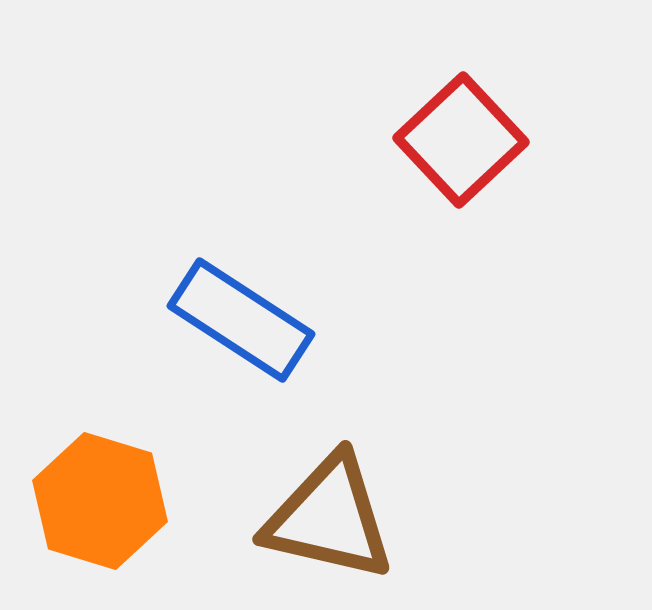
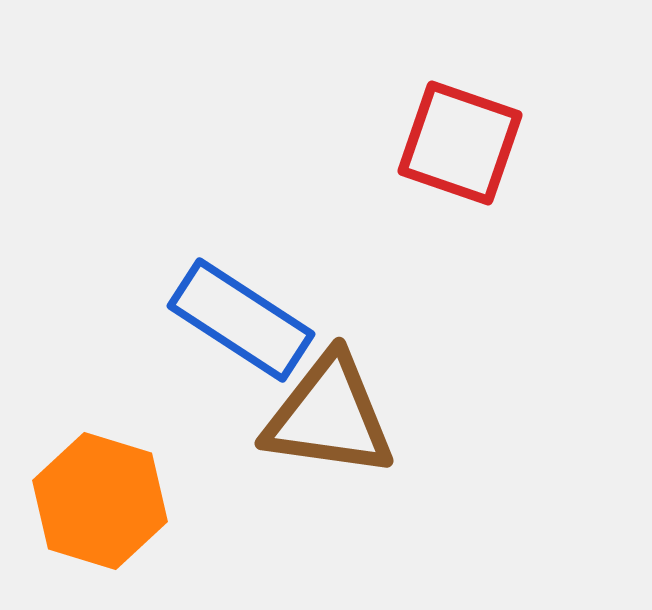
red square: moved 1 px left, 3 px down; rotated 28 degrees counterclockwise
brown triangle: moved 102 px up; rotated 5 degrees counterclockwise
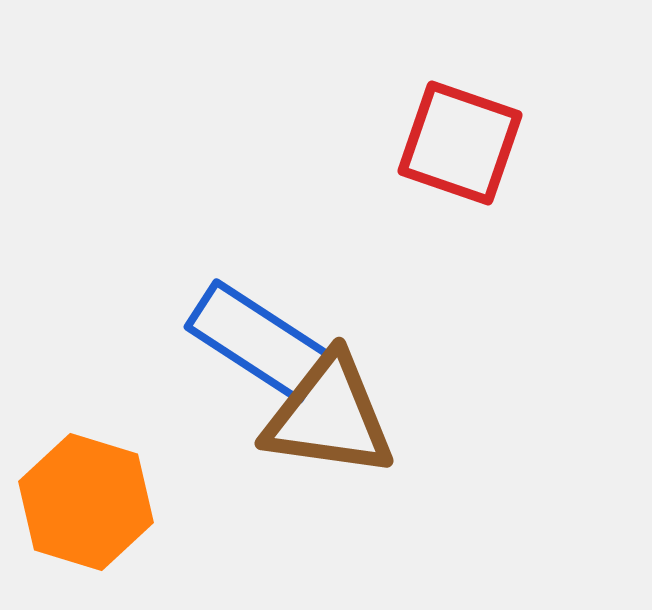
blue rectangle: moved 17 px right, 21 px down
orange hexagon: moved 14 px left, 1 px down
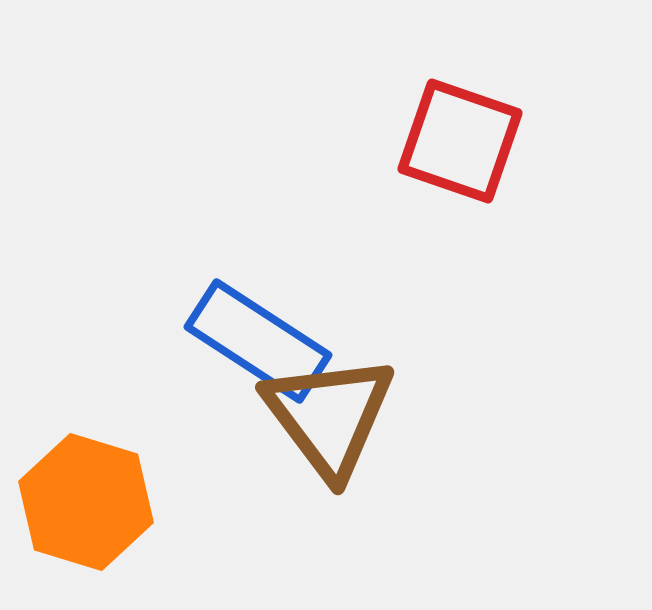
red square: moved 2 px up
brown triangle: rotated 45 degrees clockwise
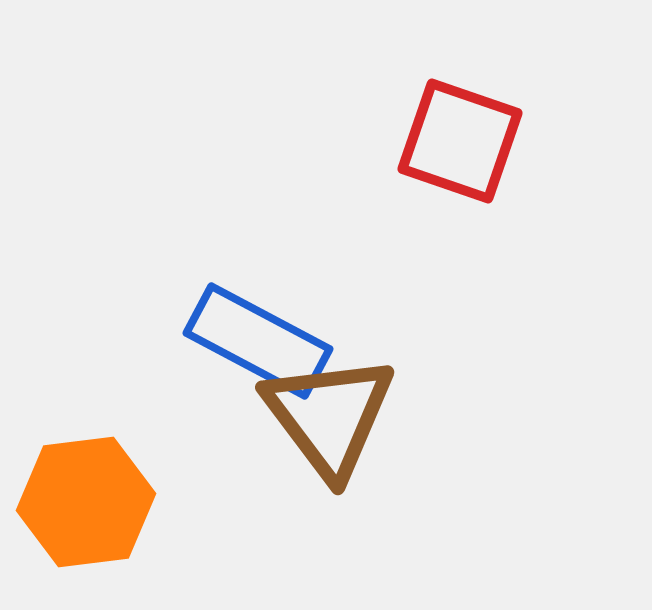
blue rectangle: rotated 5 degrees counterclockwise
orange hexagon: rotated 24 degrees counterclockwise
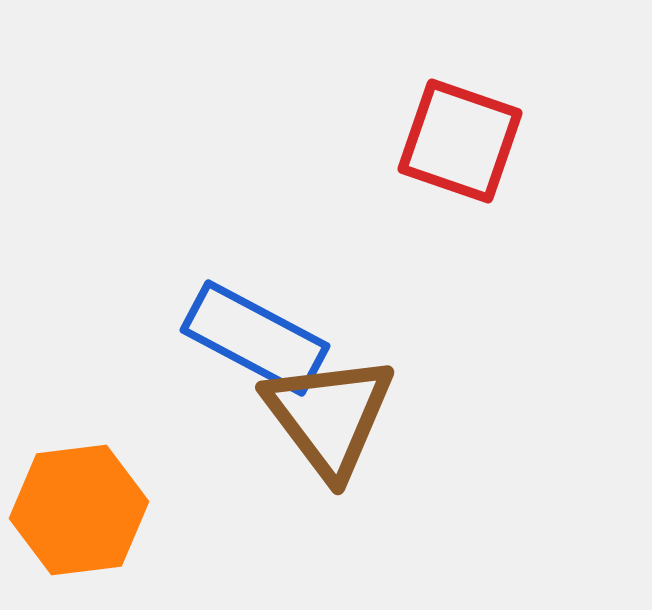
blue rectangle: moved 3 px left, 3 px up
orange hexagon: moved 7 px left, 8 px down
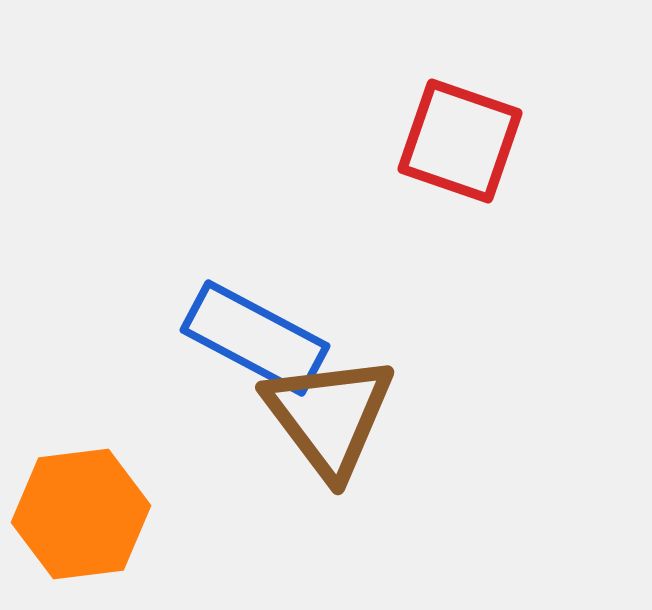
orange hexagon: moved 2 px right, 4 px down
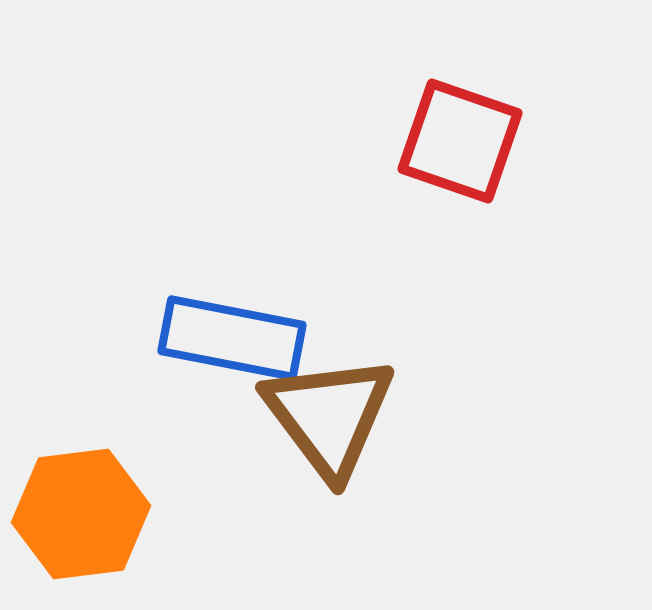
blue rectangle: moved 23 px left; rotated 17 degrees counterclockwise
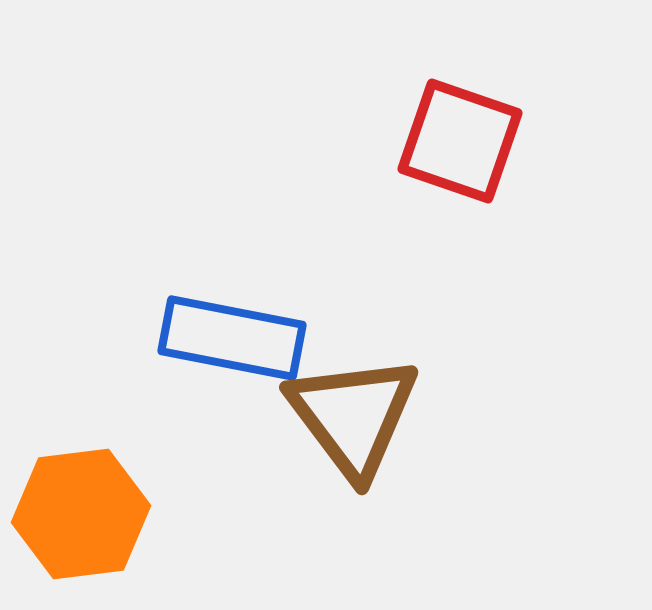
brown triangle: moved 24 px right
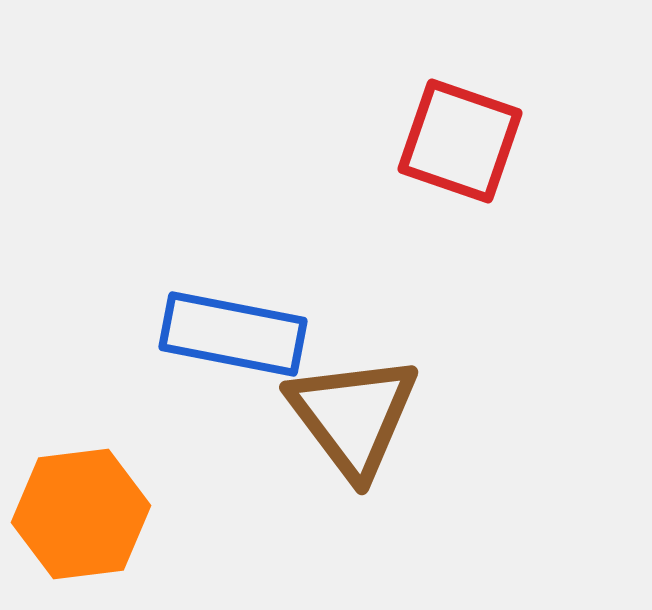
blue rectangle: moved 1 px right, 4 px up
